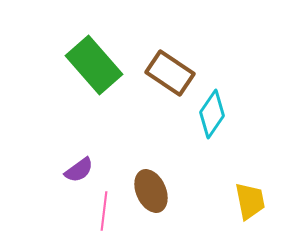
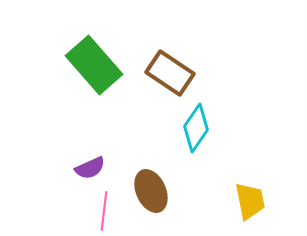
cyan diamond: moved 16 px left, 14 px down
purple semicircle: moved 11 px right, 2 px up; rotated 12 degrees clockwise
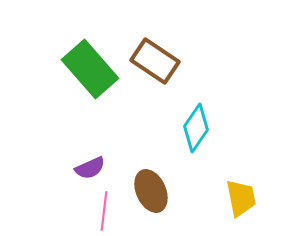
green rectangle: moved 4 px left, 4 px down
brown rectangle: moved 15 px left, 12 px up
yellow trapezoid: moved 9 px left, 3 px up
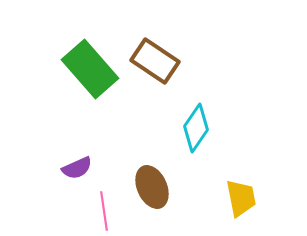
purple semicircle: moved 13 px left
brown ellipse: moved 1 px right, 4 px up
pink line: rotated 15 degrees counterclockwise
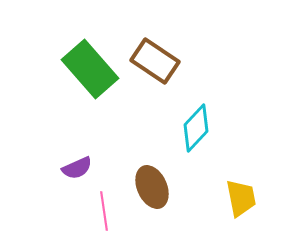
cyan diamond: rotated 9 degrees clockwise
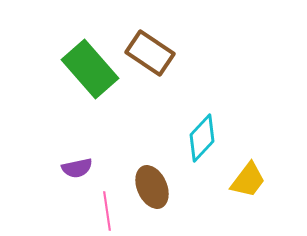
brown rectangle: moved 5 px left, 8 px up
cyan diamond: moved 6 px right, 10 px down
purple semicircle: rotated 12 degrees clockwise
yellow trapezoid: moved 7 px right, 18 px up; rotated 48 degrees clockwise
pink line: moved 3 px right
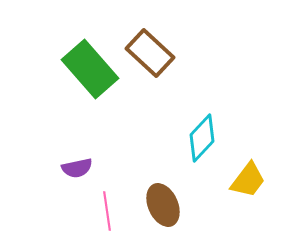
brown rectangle: rotated 9 degrees clockwise
brown ellipse: moved 11 px right, 18 px down
